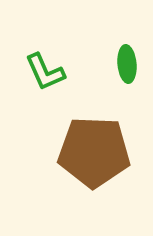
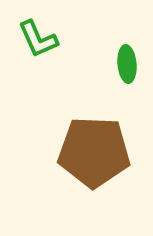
green L-shape: moved 7 px left, 33 px up
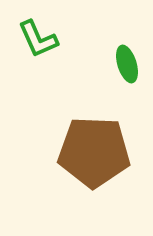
green ellipse: rotated 12 degrees counterclockwise
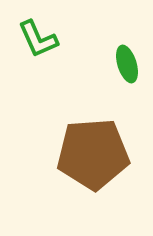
brown pentagon: moved 1 px left, 2 px down; rotated 6 degrees counterclockwise
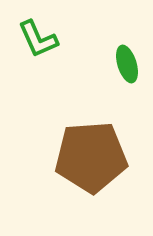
brown pentagon: moved 2 px left, 3 px down
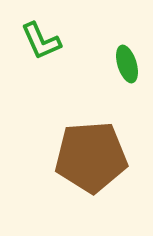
green L-shape: moved 3 px right, 2 px down
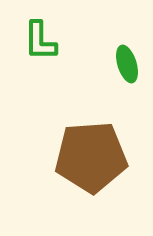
green L-shape: moved 1 px left; rotated 24 degrees clockwise
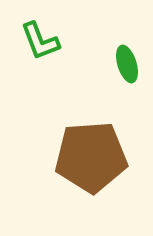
green L-shape: rotated 21 degrees counterclockwise
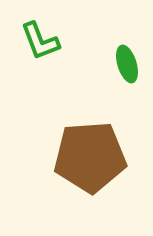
brown pentagon: moved 1 px left
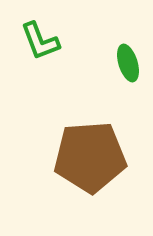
green ellipse: moved 1 px right, 1 px up
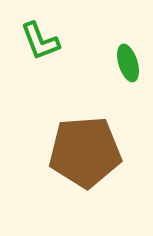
brown pentagon: moved 5 px left, 5 px up
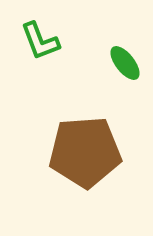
green ellipse: moved 3 px left; rotated 21 degrees counterclockwise
